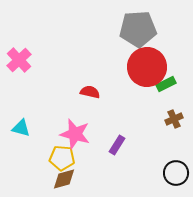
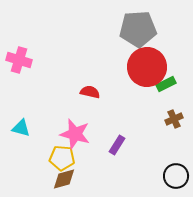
pink cross: rotated 30 degrees counterclockwise
black circle: moved 3 px down
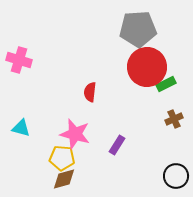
red semicircle: rotated 96 degrees counterclockwise
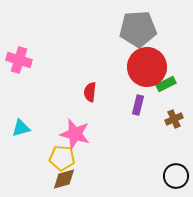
cyan triangle: rotated 30 degrees counterclockwise
purple rectangle: moved 21 px right, 40 px up; rotated 18 degrees counterclockwise
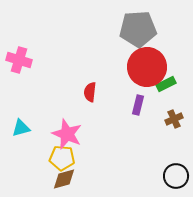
pink star: moved 8 px left; rotated 8 degrees clockwise
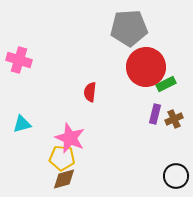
gray pentagon: moved 9 px left, 1 px up
red circle: moved 1 px left
purple rectangle: moved 17 px right, 9 px down
cyan triangle: moved 1 px right, 4 px up
pink star: moved 3 px right, 4 px down
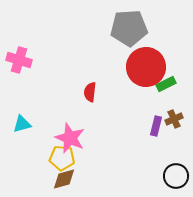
purple rectangle: moved 1 px right, 12 px down
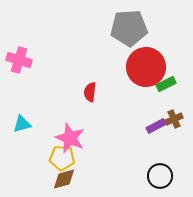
purple rectangle: rotated 48 degrees clockwise
black circle: moved 16 px left
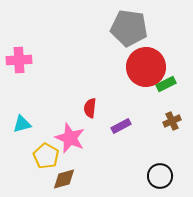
gray pentagon: rotated 12 degrees clockwise
pink cross: rotated 20 degrees counterclockwise
red semicircle: moved 16 px down
brown cross: moved 2 px left, 2 px down
purple rectangle: moved 35 px left
yellow pentagon: moved 16 px left, 2 px up; rotated 25 degrees clockwise
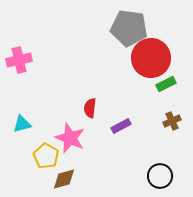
pink cross: rotated 10 degrees counterclockwise
red circle: moved 5 px right, 9 px up
